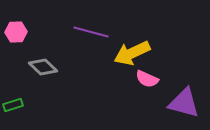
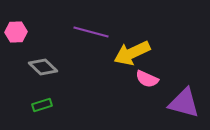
green rectangle: moved 29 px right
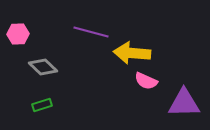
pink hexagon: moved 2 px right, 2 px down
yellow arrow: rotated 30 degrees clockwise
pink semicircle: moved 1 px left, 2 px down
purple triangle: rotated 16 degrees counterclockwise
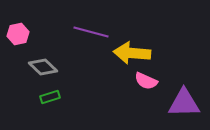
pink hexagon: rotated 10 degrees counterclockwise
green rectangle: moved 8 px right, 8 px up
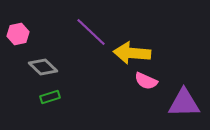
purple line: rotated 28 degrees clockwise
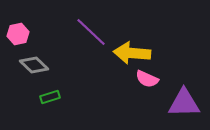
gray diamond: moved 9 px left, 2 px up
pink semicircle: moved 1 px right, 2 px up
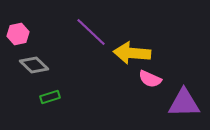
pink semicircle: moved 3 px right
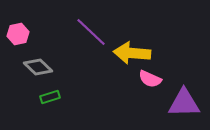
gray diamond: moved 4 px right, 2 px down
